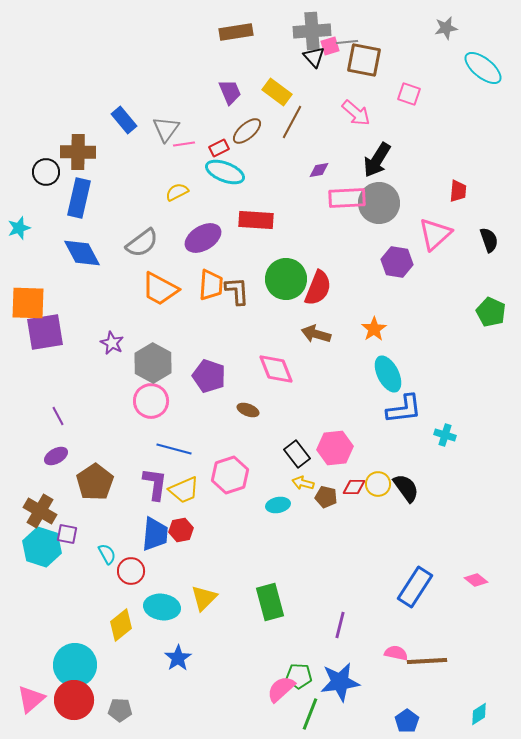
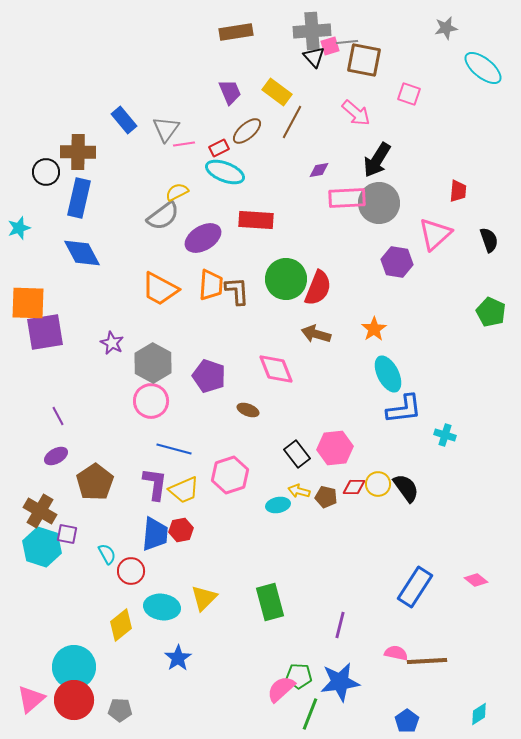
gray semicircle at (142, 243): moved 21 px right, 27 px up
yellow arrow at (303, 483): moved 4 px left, 8 px down
cyan circle at (75, 665): moved 1 px left, 2 px down
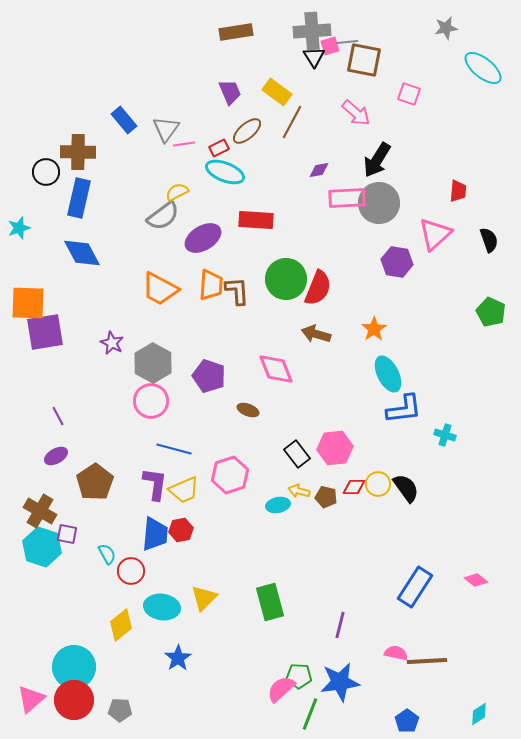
black triangle at (314, 57): rotated 10 degrees clockwise
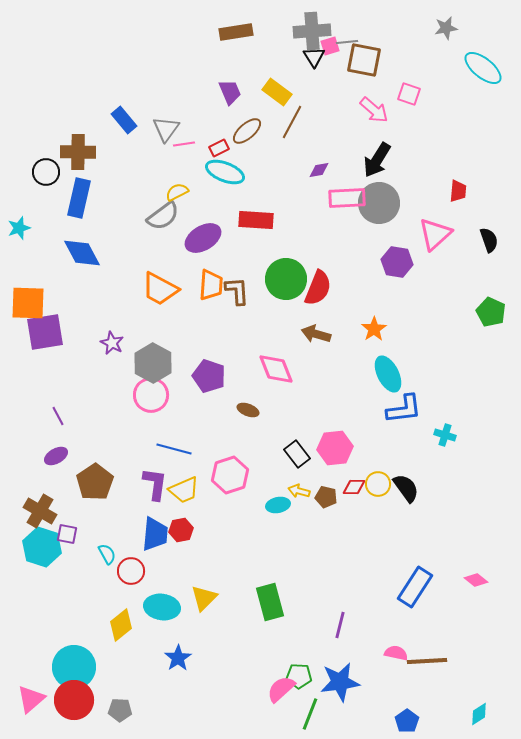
pink arrow at (356, 113): moved 18 px right, 3 px up
pink circle at (151, 401): moved 6 px up
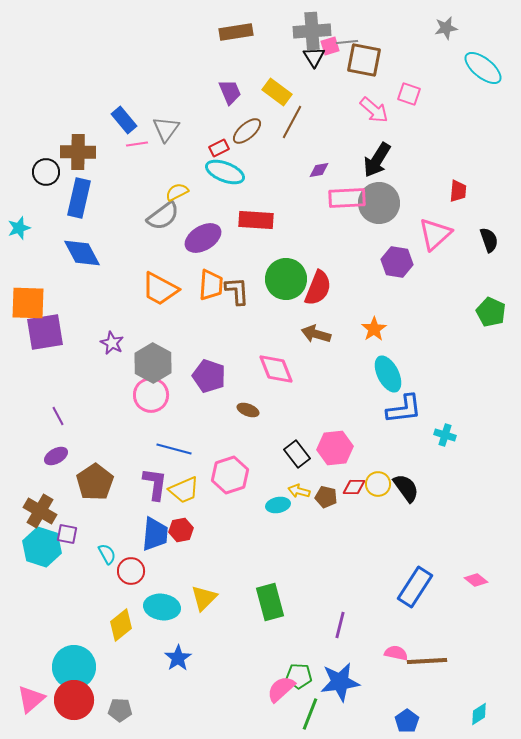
pink line at (184, 144): moved 47 px left
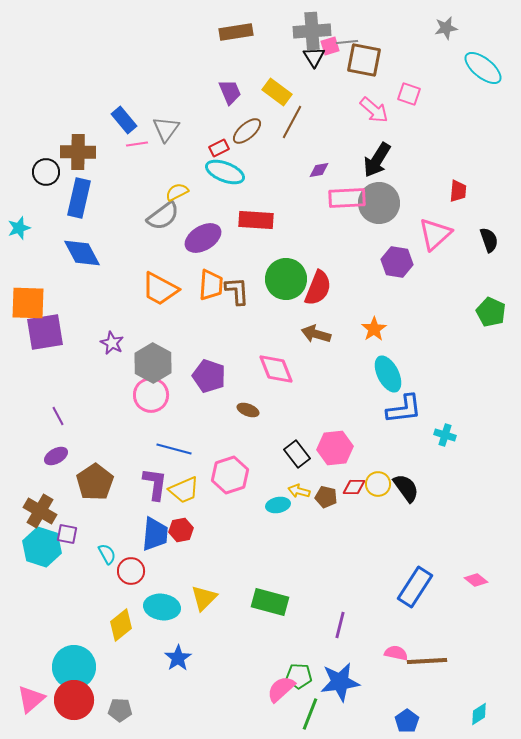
green rectangle at (270, 602): rotated 60 degrees counterclockwise
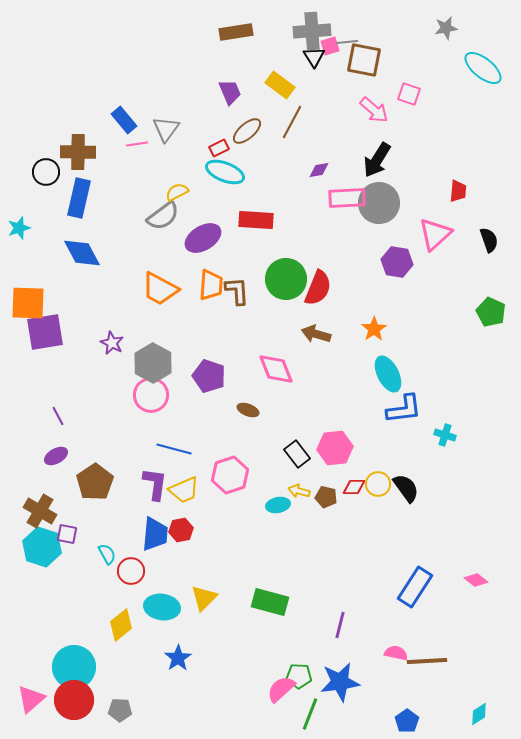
yellow rectangle at (277, 92): moved 3 px right, 7 px up
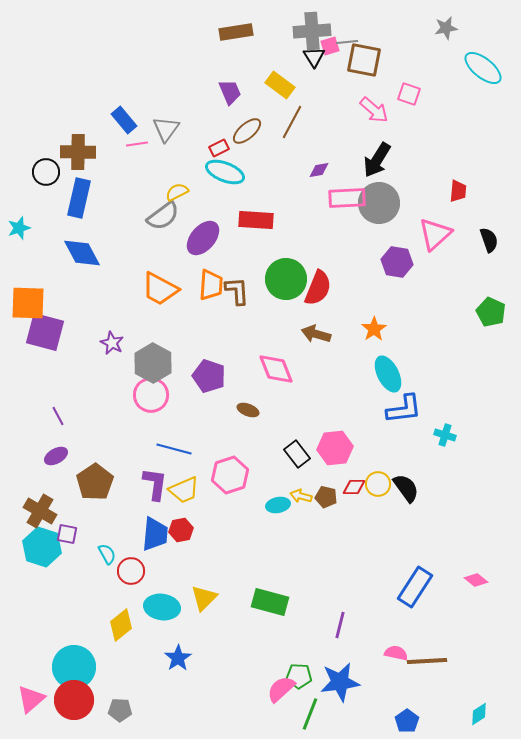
purple ellipse at (203, 238): rotated 18 degrees counterclockwise
purple square at (45, 332): rotated 24 degrees clockwise
yellow arrow at (299, 491): moved 2 px right, 5 px down
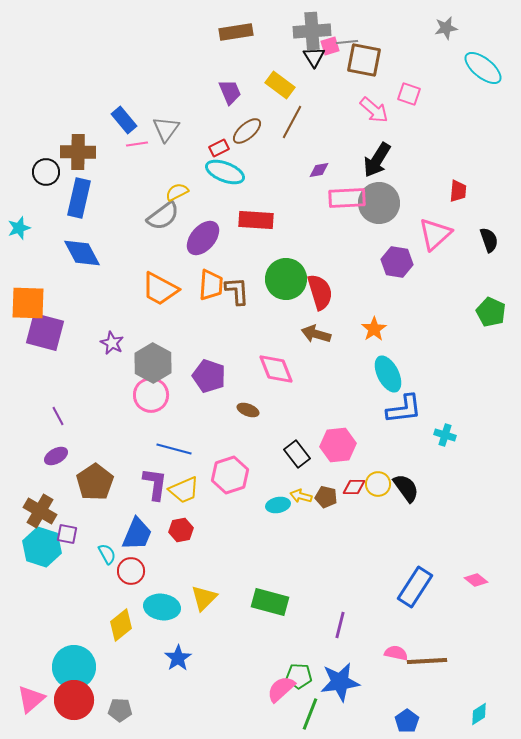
red semicircle at (318, 288): moved 2 px right, 4 px down; rotated 39 degrees counterclockwise
pink hexagon at (335, 448): moved 3 px right, 3 px up
blue trapezoid at (155, 534): moved 18 px left; rotated 18 degrees clockwise
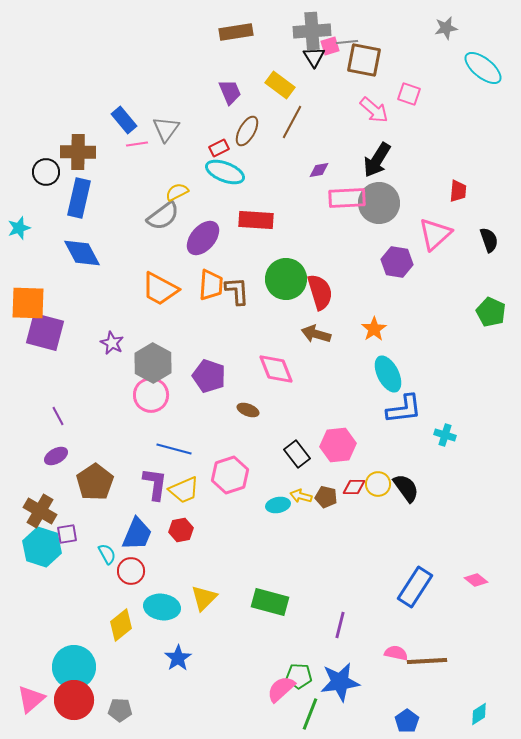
brown ellipse at (247, 131): rotated 20 degrees counterclockwise
purple square at (67, 534): rotated 20 degrees counterclockwise
